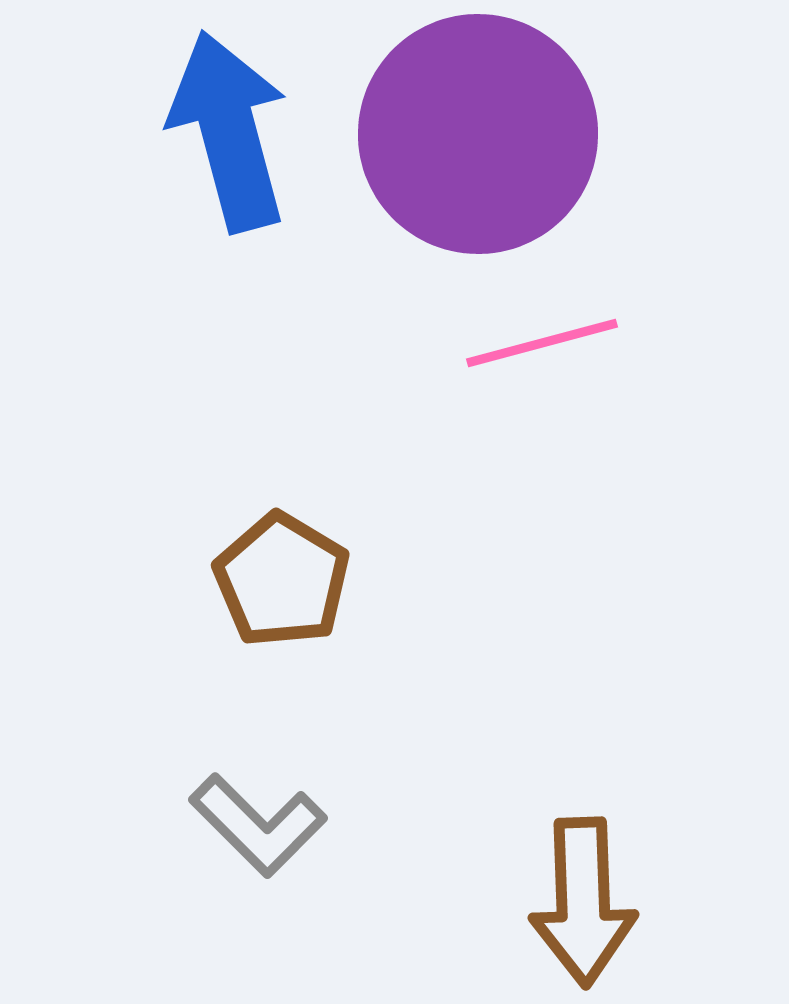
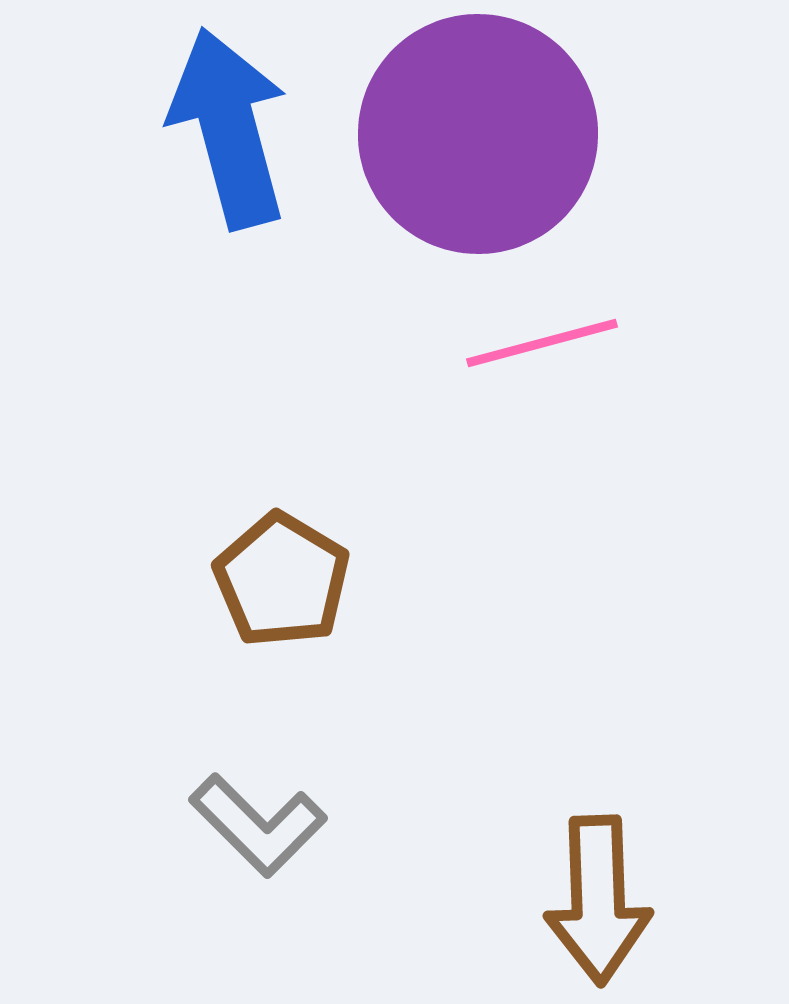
blue arrow: moved 3 px up
brown arrow: moved 15 px right, 2 px up
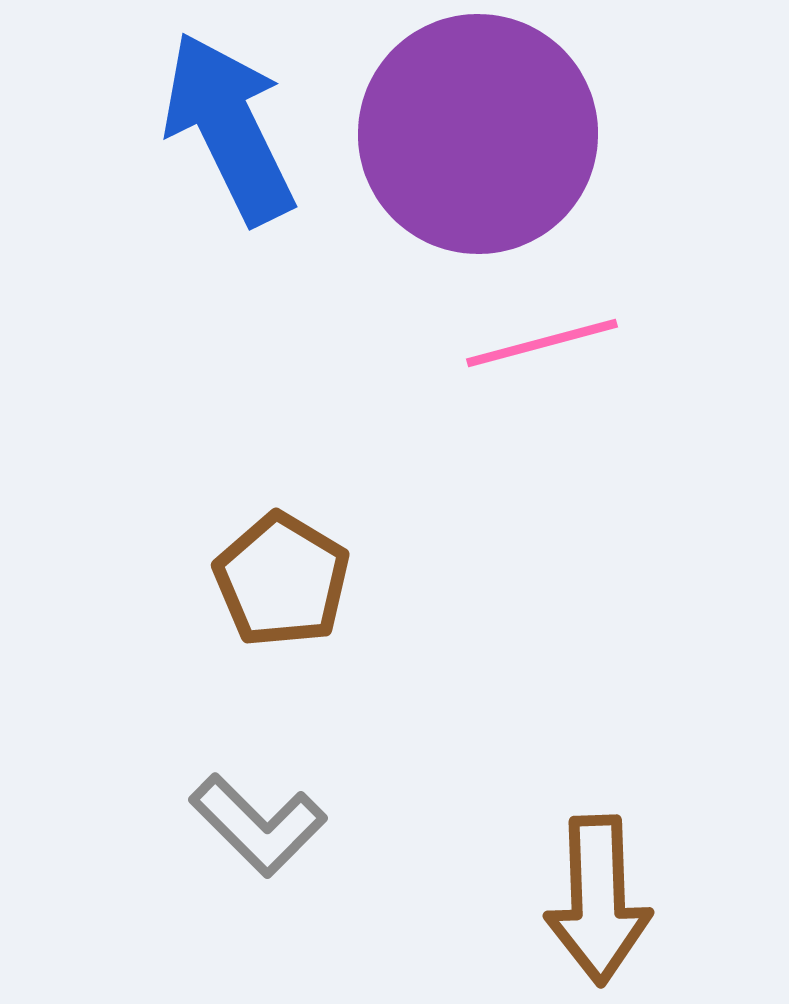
blue arrow: rotated 11 degrees counterclockwise
